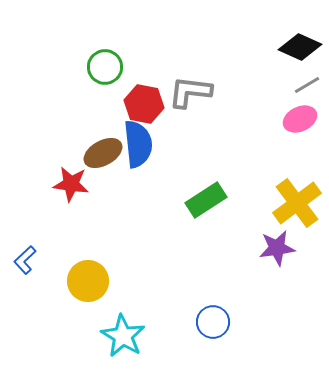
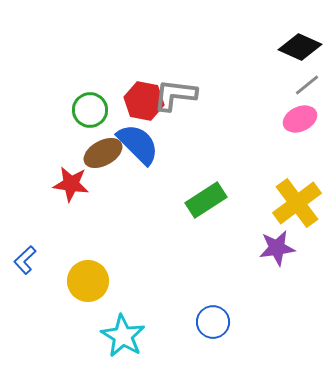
green circle: moved 15 px left, 43 px down
gray line: rotated 8 degrees counterclockwise
gray L-shape: moved 15 px left, 3 px down
red hexagon: moved 3 px up
blue semicircle: rotated 39 degrees counterclockwise
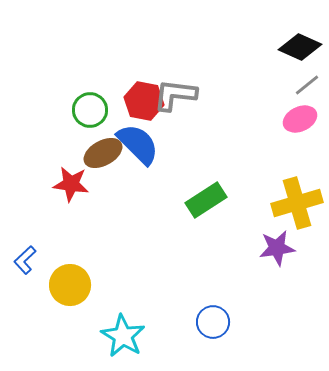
yellow cross: rotated 21 degrees clockwise
yellow circle: moved 18 px left, 4 px down
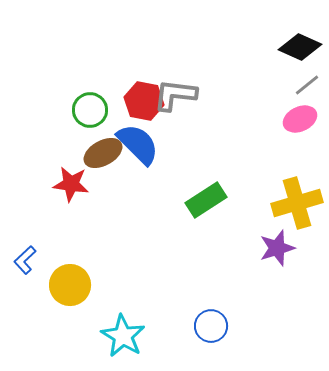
purple star: rotated 9 degrees counterclockwise
blue circle: moved 2 px left, 4 px down
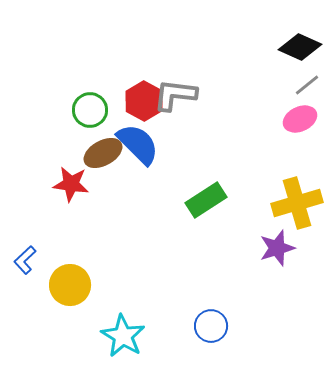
red hexagon: rotated 18 degrees clockwise
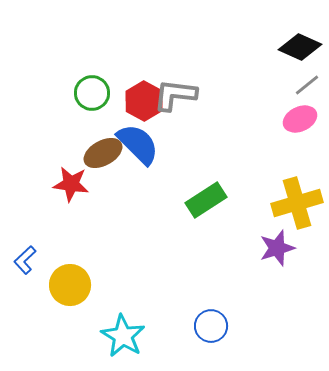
green circle: moved 2 px right, 17 px up
